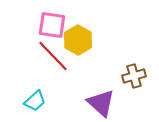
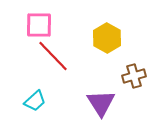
pink square: moved 13 px left; rotated 8 degrees counterclockwise
yellow hexagon: moved 29 px right, 2 px up
purple triangle: rotated 16 degrees clockwise
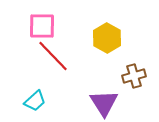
pink square: moved 3 px right, 1 px down
purple triangle: moved 3 px right
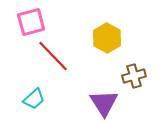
pink square: moved 11 px left, 4 px up; rotated 16 degrees counterclockwise
cyan trapezoid: moved 1 px left, 2 px up
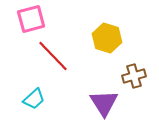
pink square: moved 3 px up
yellow hexagon: rotated 12 degrees counterclockwise
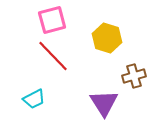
pink square: moved 21 px right, 1 px down
cyan trapezoid: rotated 15 degrees clockwise
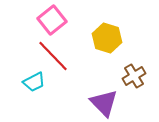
pink square: rotated 24 degrees counterclockwise
brown cross: rotated 15 degrees counterclockwise
cyan trapezoid: moved 17 px up
purple triangle: rotated 12 degrees counterclockwise
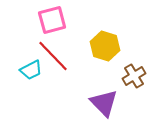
pink square: rotated 24 degrees clockwise
yellow hexagon: moved 2 px left, 8 px down
cyan trapezoid: moved 3 px left, 12 px up
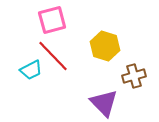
brown cross: rotated 15 degrees clockwise
